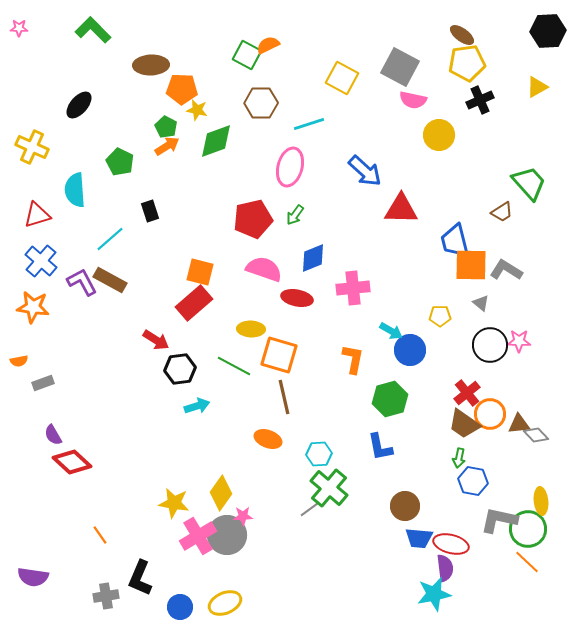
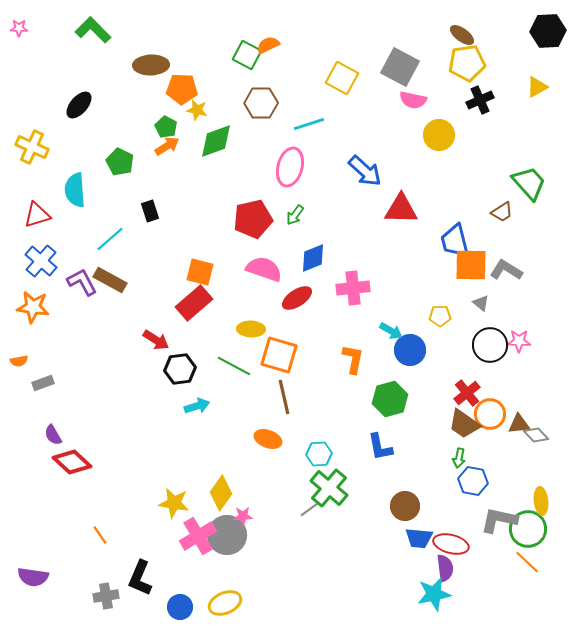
red ellipse at (297, 298): rotated 44 degrees counterclockwise
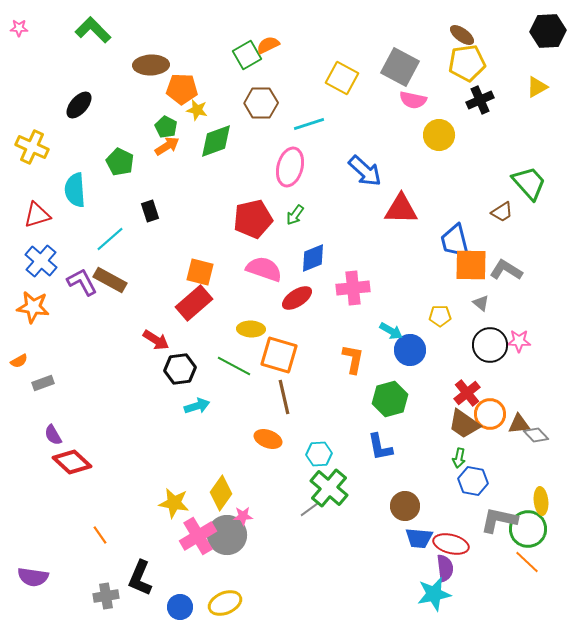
green square at (247, 55): rotated 32 degrees clockwise
orange semicircle at (19, 361): rotated 18 degrees counterclockwise
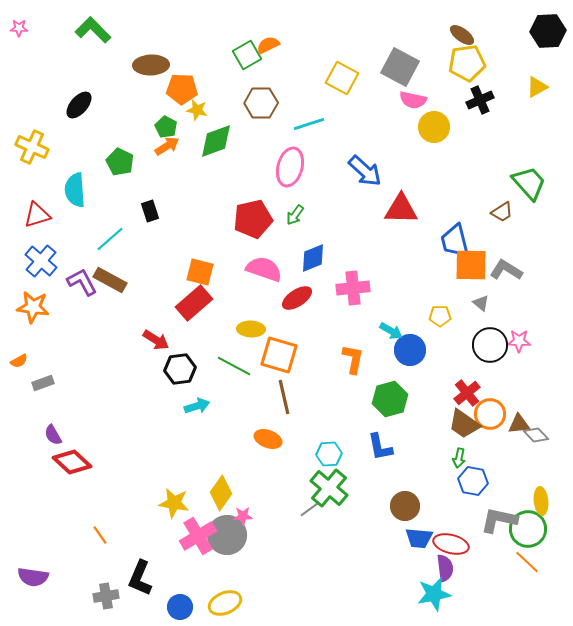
yellow circle at (439, 135): moved 5 px left, 8 px up
cyan hexagon at (319, 454): moved 10 px right
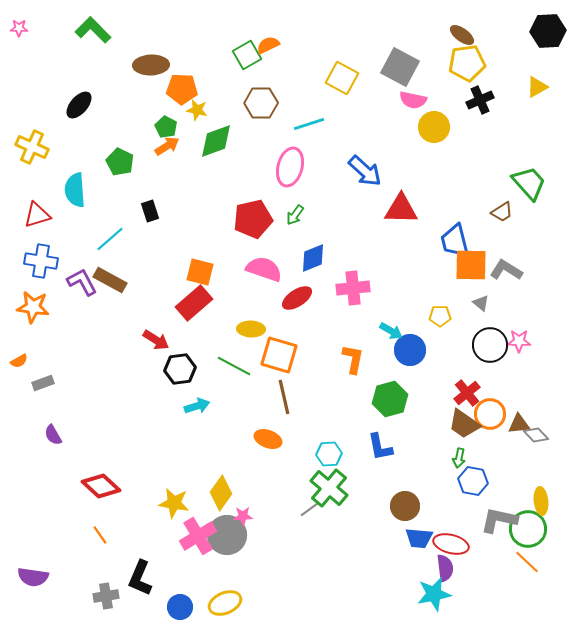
blue cross at (41, 261): rotated 32 degrees counterclockwise
red diamond at (72, 462): moved 29 px right, 24 px down
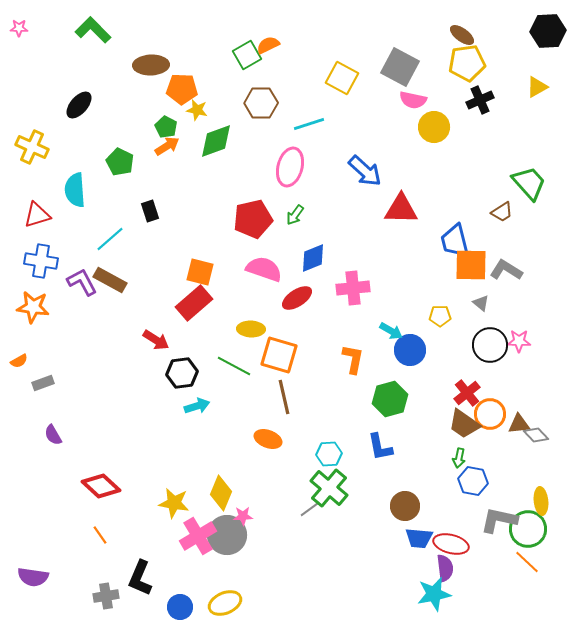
black hexagon at (180, 369): moved 2 px right, 4 px down
yellow diamond at (221, 493): rotated 12 degrees counterclockwise
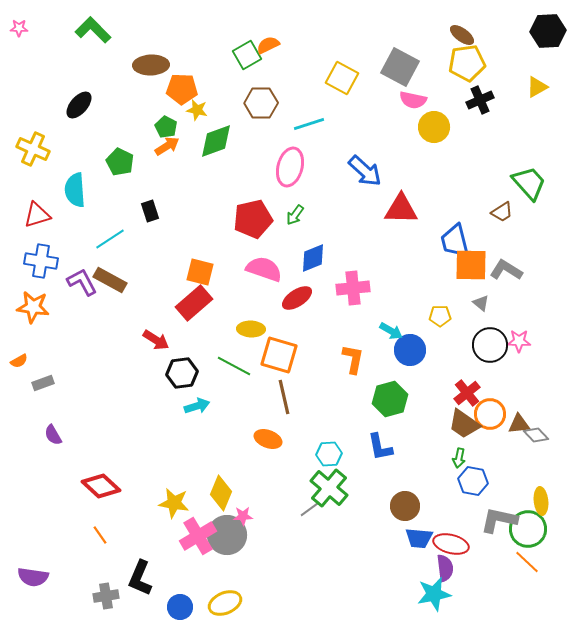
yellow cross at (32, 147): moved 1 px right, 2 px down
cyan line at (110, 239): rotated 8 degrees clockwise
